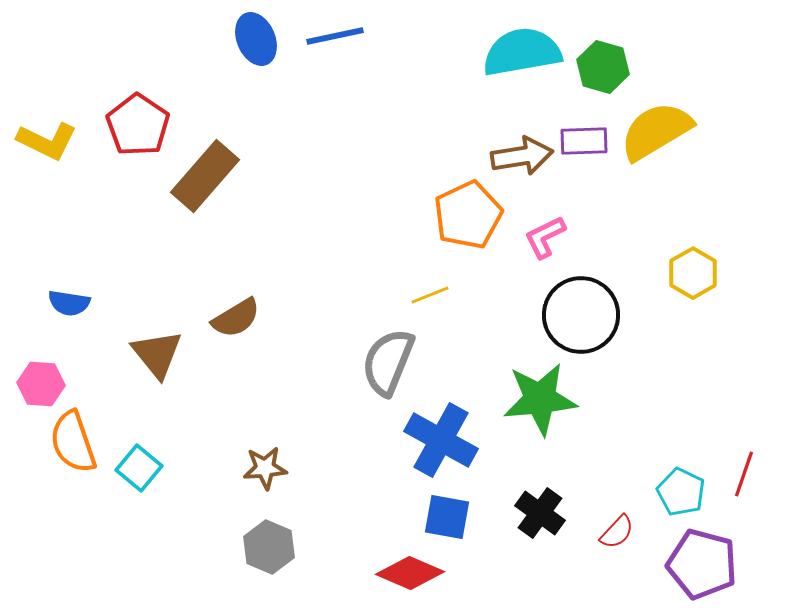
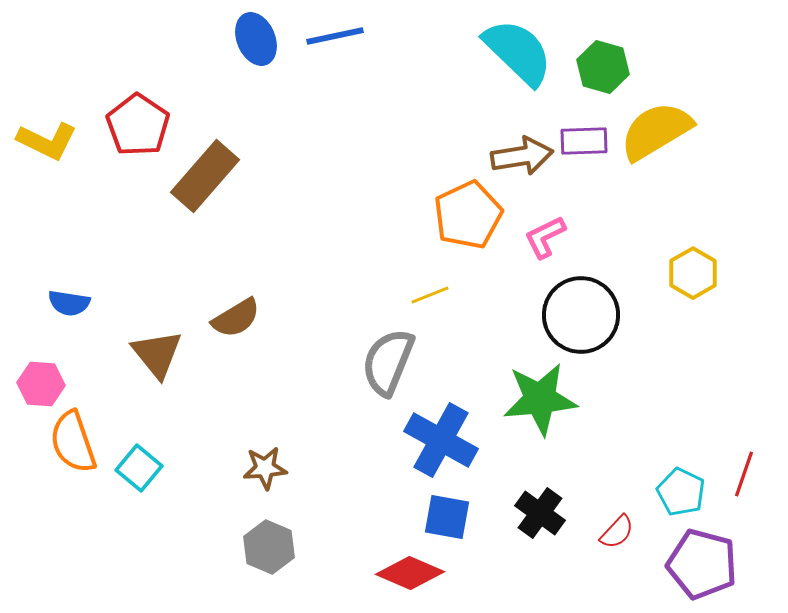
cyan semicircle: moved 4 px left; rotated 54 degrees clockwise
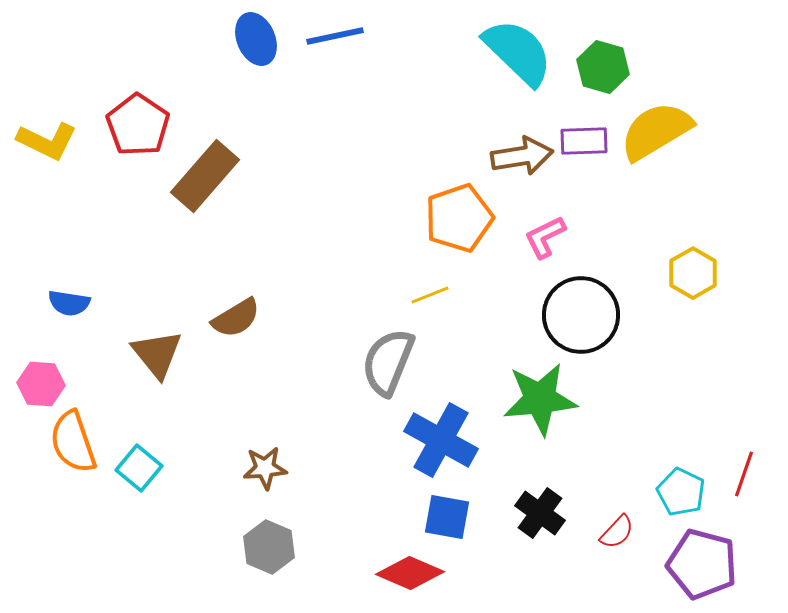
orange pentagon: moved 9 px left, 3 px down; rotated 6 degrees clockwise
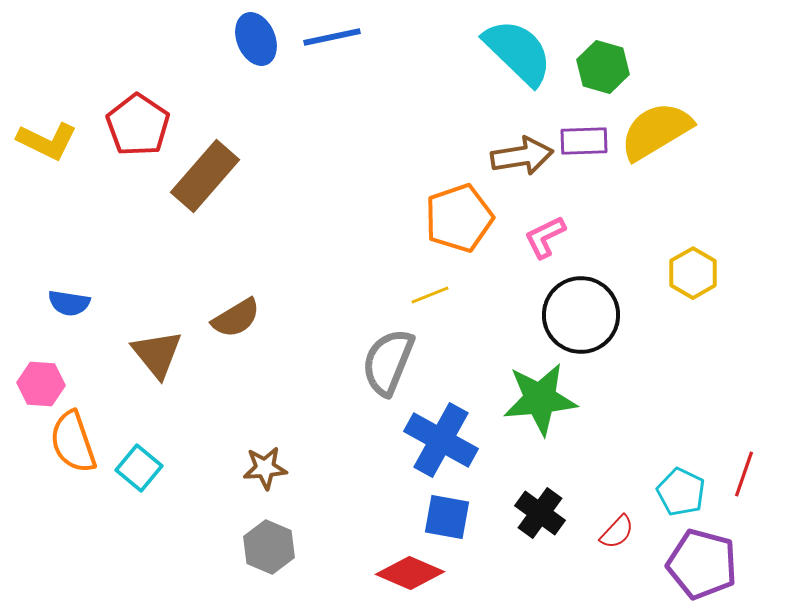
blue line: moved 3 px left, 1 px down
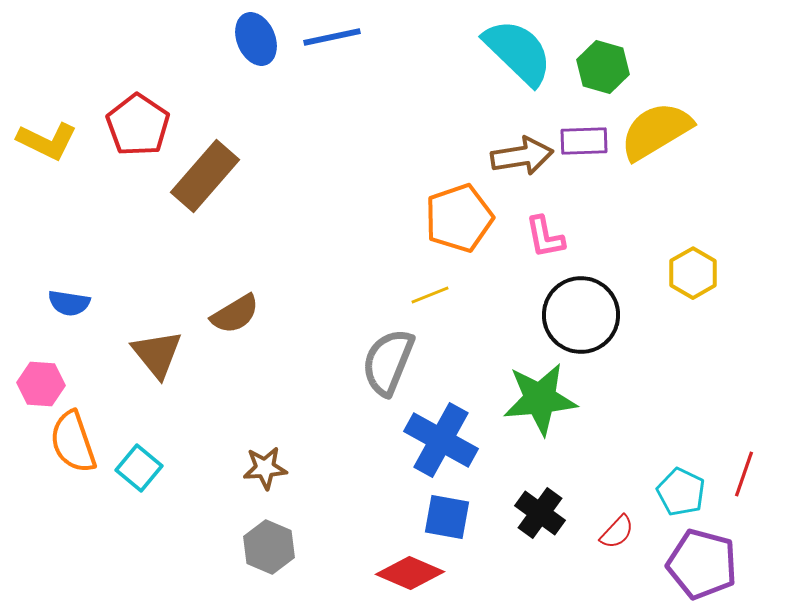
pink L-shape: rotated 75 degrees counterclockwise
brown semicircle: moved 1 px left, 4 px up
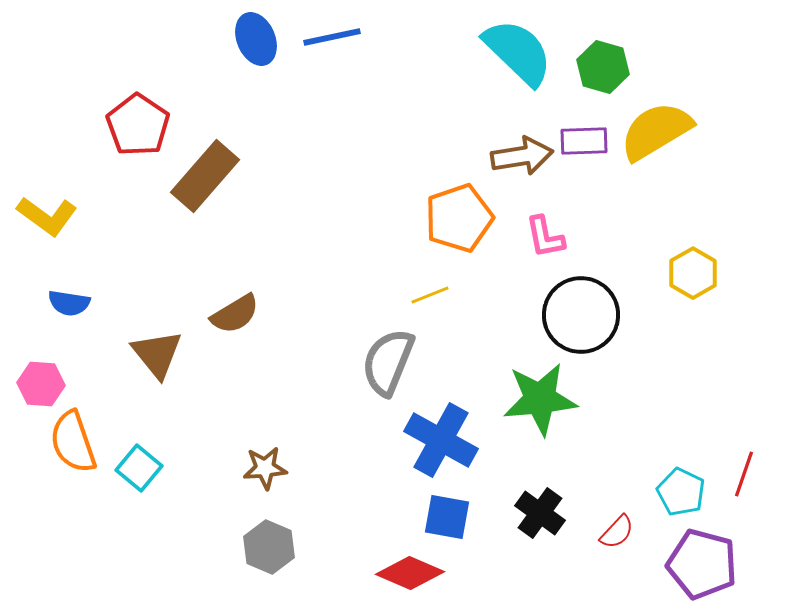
yellow L-shape: moved 75 px down; rotated 10 degrees clockwise
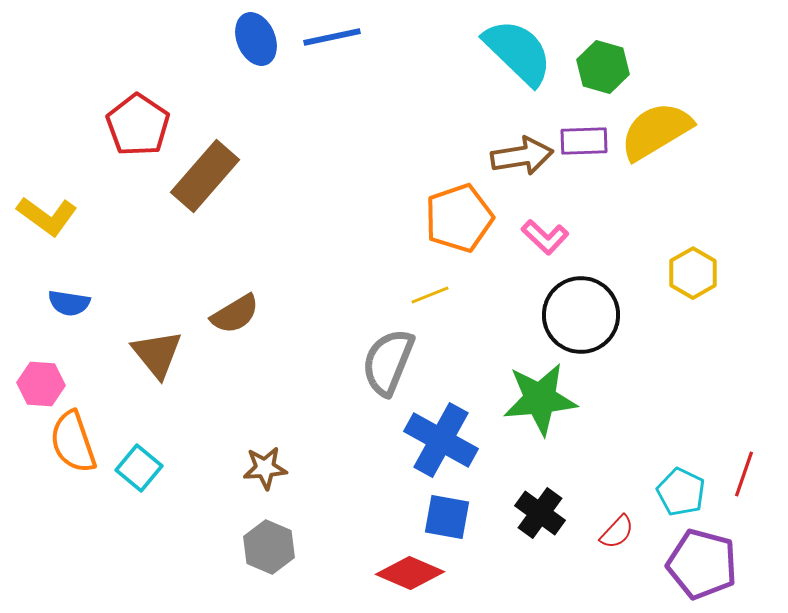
pink L-shape: rotated 36 degrees counterclockwise
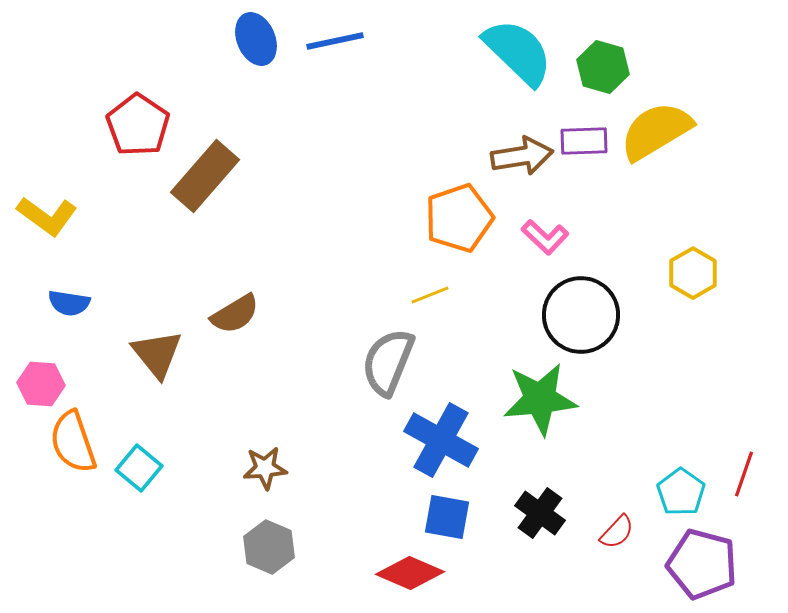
blue line: moved 3 px right, 4 px down
cyan pentagon: rotated 9 degrees clockwise
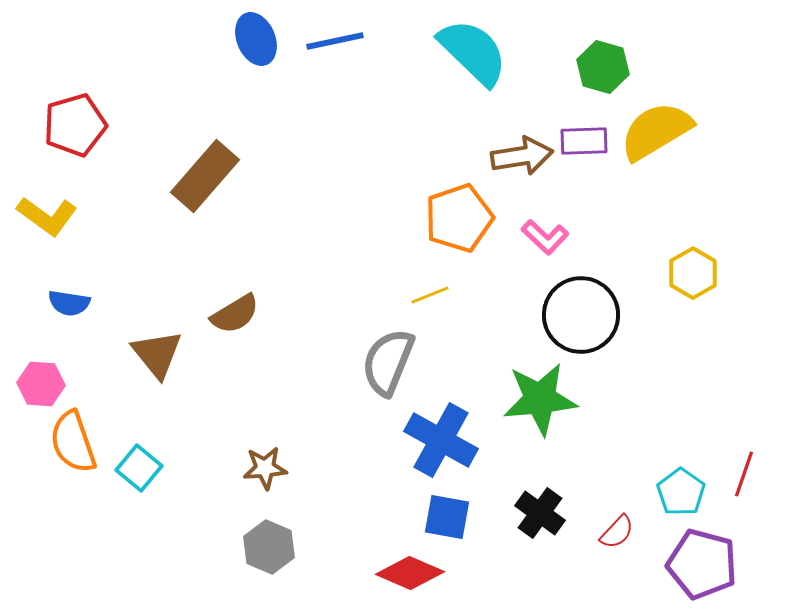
cyan semicircle: moved 45 px left
red pentagon: moved 63 px left; rotated 22 degrees clockwise
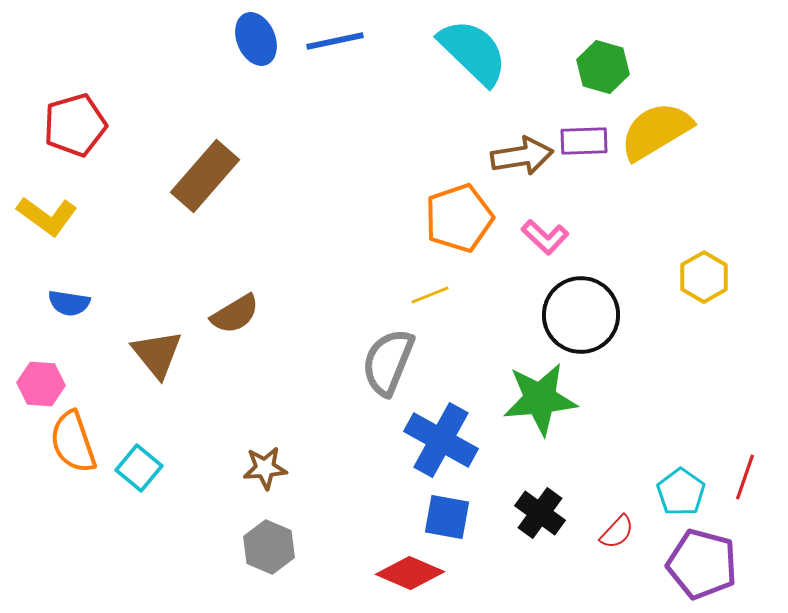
yellow hexagon: moved 11 px right, 4 px down
red line: moved 1 px right, 3 px down
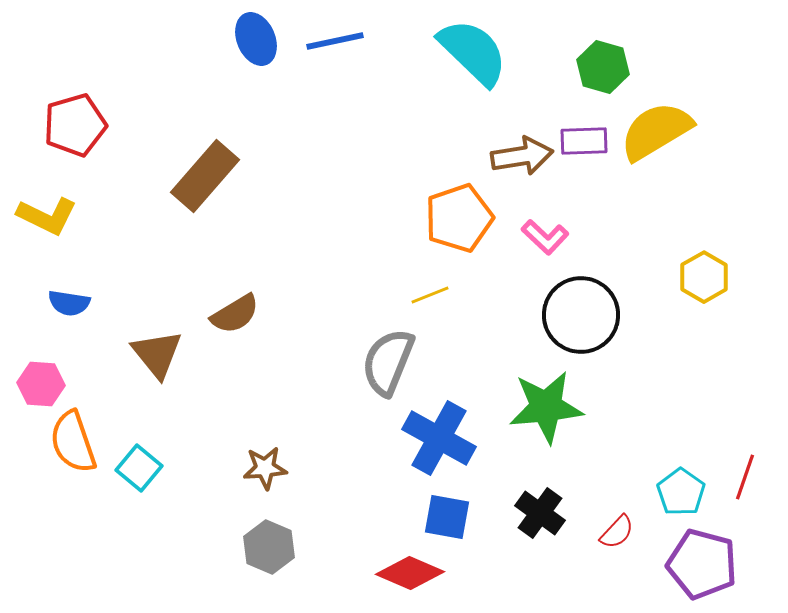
yellow L-shape: rotated 10 degrees counterclockwise
green star: moved 6 px right, 8 px down
blue cross: moved 2 px left, 2 px up
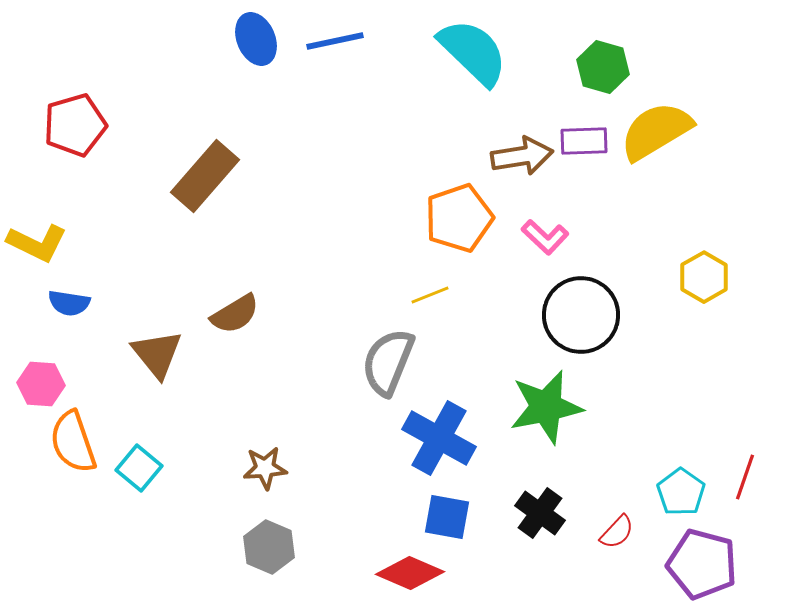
yellow L-shape: moved 10 px left, 27 px down
green star: rotated 6 degrees counterclockwise
